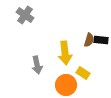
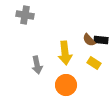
gray cross: rotated 24 degrees counterclockwise
brown semicircle: rotated 120 degrees clockwise
yellow rectangle: moved 11 px right, 10 px up
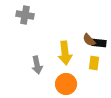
black rectangle: moved 2 px left, 3 px down
yellow rectangle: rotated 64 degrees clockwise
orange circle: moved 1 px up
